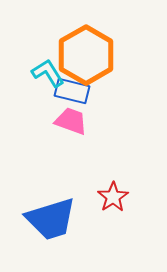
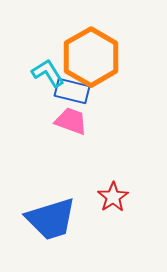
orange hexagon: moved 5 px right, 2 px down
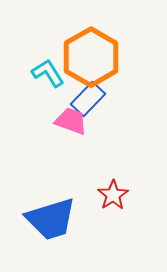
blue rectangle: moved 16 px right, 8 px down; rotated 60 degrees counterclockwise
red star: moved 2 px up
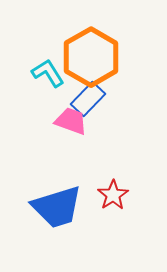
blue trapezoid: moved 6 px right, 12 px up
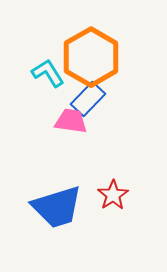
pink trapezoid: rotated 12 degrees counterclockwise
